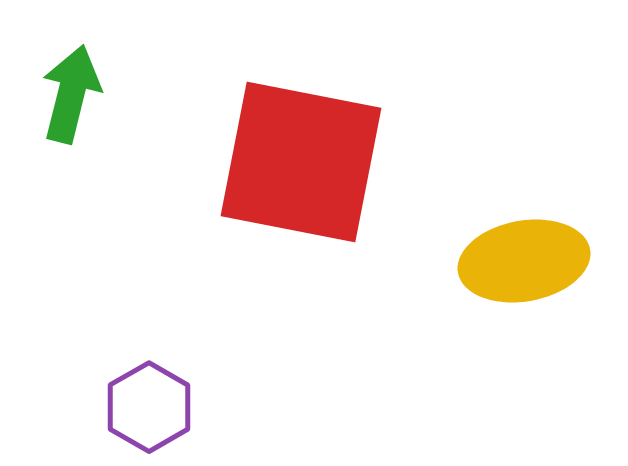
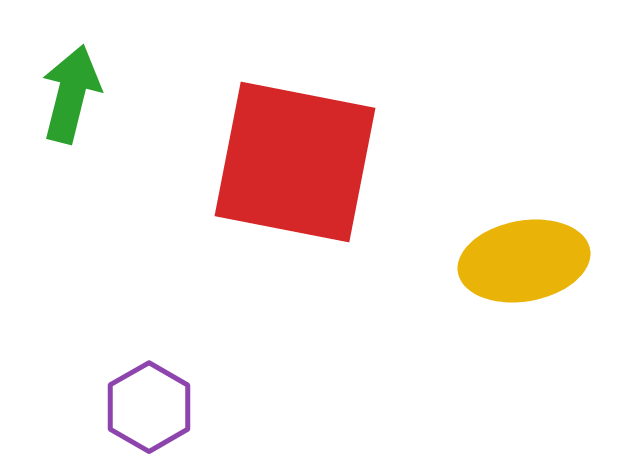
red square: moved 6 px left
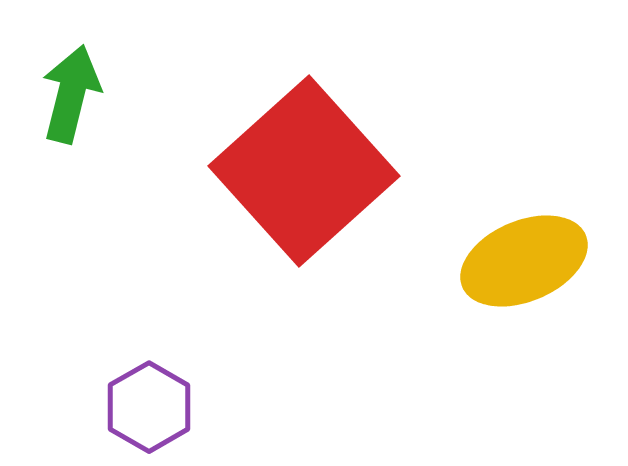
red square: moved 9 px right, 9 px down; rotated 37 degrees clockwise
yellow ellipse: rotated 13 degrees counterclockwise
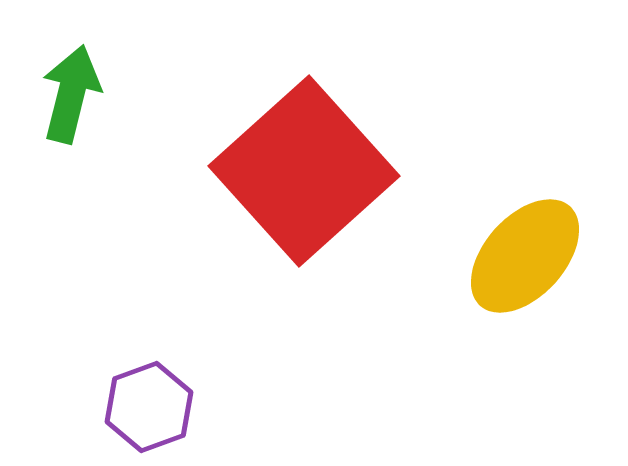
yellow ellipse: moved 1 px right, 5 px up; rotated 25 degrees counterclockwise
purple hexagon: rotated 10 degrees clockwise
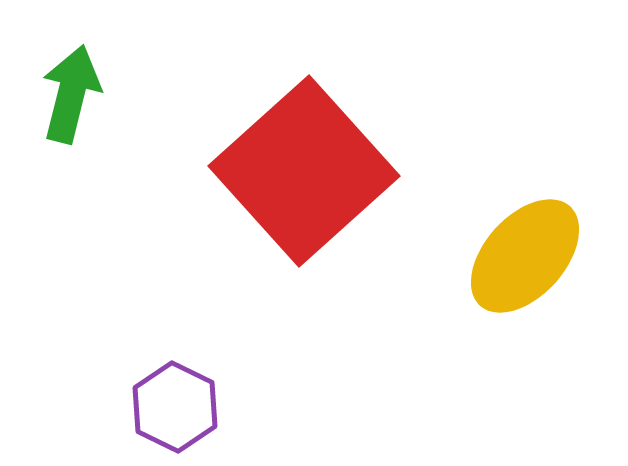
purple hexagon: moved 26 px right; rotated 14 degrees counterclockwise
